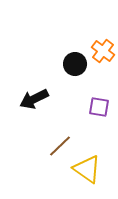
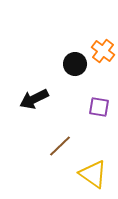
yellow triangle: moved 6 px right, 5 px down
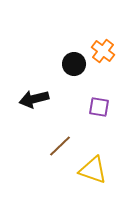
black circle: moved 1 px left
black arrow: rotated 12 degrees clockwise
yellow triangle: moved 4 px up; rotated 16 degrees counterclockwise
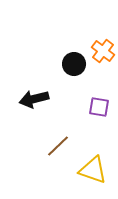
brown line: moved 2 px left
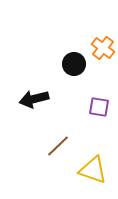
orange cross: moved 3 px up
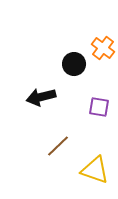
black arrow: moved 7 px right, 2 px up
yellow triangle: moved 2 px right
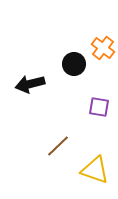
black arrow: moved 11 px left, 13 px up
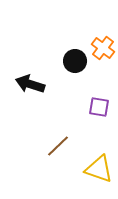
black circle: moved 1 px right, 3 px up
black arrow: rotated 32 degrees clockwise
yellow triangle: moved 4 px right, 1 px up
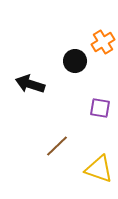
orange cross: moved 6 px up; rotated 20 degrees clockwise
purple square: moved 1 px right, 1 px down
brown line: moved 1 px left
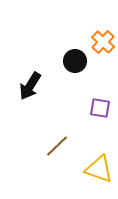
orange cross: rotated 15 degrees counterclockwise
black arrow: moved 2 px down; rotated 76 degrees counterclockwise
